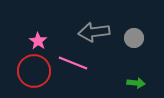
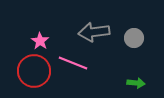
pink star: moved 2 px right
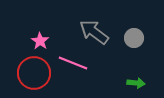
gray arrow: rotated 44 degrees clockwise
red circle: moved 2 px down
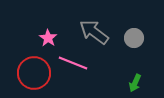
pink star: moved 8 px right, 3 px up
green arrow: moved 1 px left; rotated 108 degrees clockwise
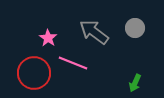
gray circle: moved 1 px right, 10 px up
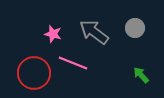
pink star: moved 5 px right, 4 px up; rotated 18 degrees counterclockwise
green arrow: moved 6 px right, 8 px up; rotated 114 degrees clockwise
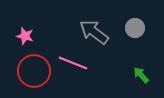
pink star: moved 28 px left, 2 px down
red circle: moved 2 px up
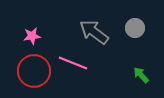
pink star: moved 7 px right; rotated 24 degrees counterclockwise
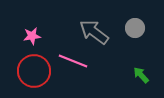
pink line: moved 2 px up
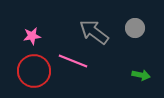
green arrow: rotated 144 degrees clockwise
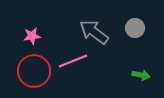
pink line: rotated 44 degrees counterclockwise
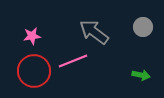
gray circle: moved 8 px right, 1 px up
